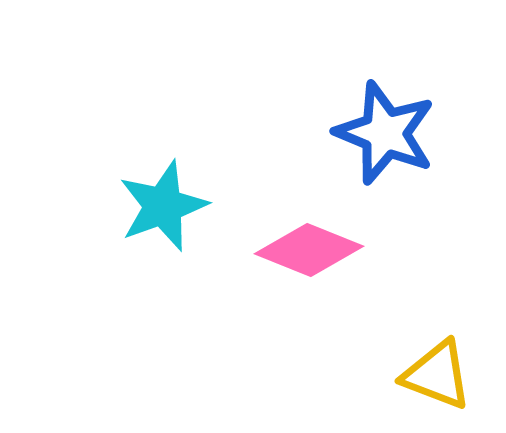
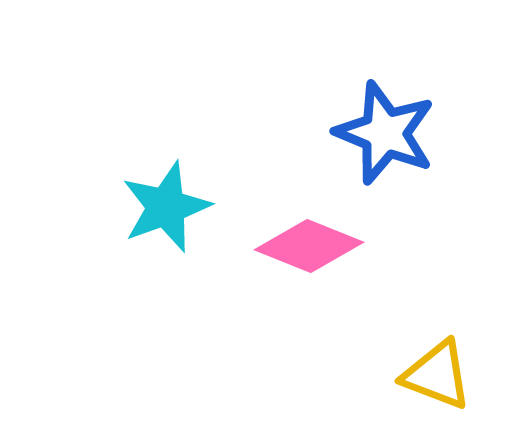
cyan star: moved 3 px right, 1 px down
pink diamond: moved 4 px up
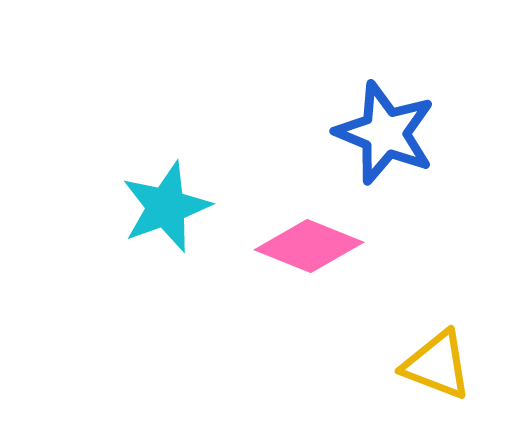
yellow triangle: moved 10 px up
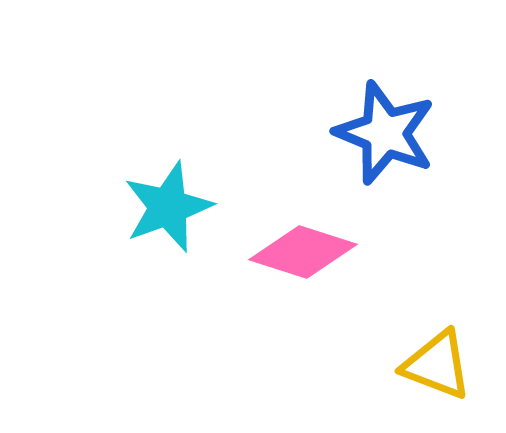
cyan star: moved 2 px right
pink diamond: moved 6 px left, 6 px down; rotated 4 degrees counterclockwise
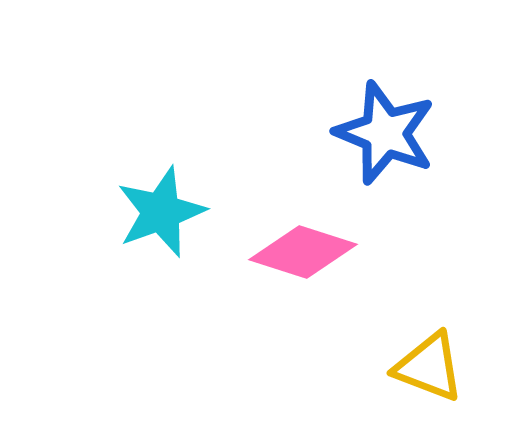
cyan star: moved 7 px left, 5 px down
yellow triangle: moved 8 px left, 2 px down
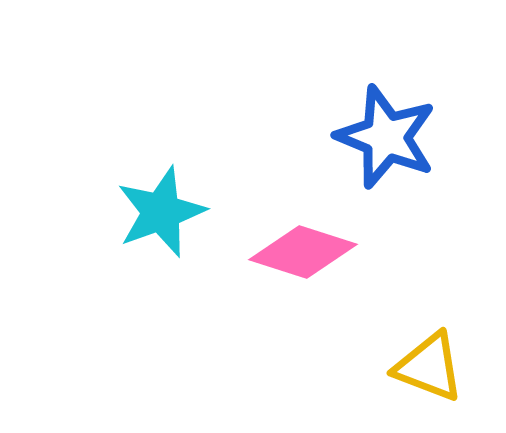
blue star: moved 1 px right, 4 px down
